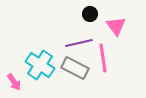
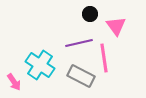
pink line: moved 1 px right
gray rectangle: moved 6 px right, 8 px down
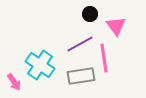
purple line: moved 1 px right, 1 px down; rotated 16 degrees counterclockwise
gray rectangle: rotated 36 degrees counterclockwise
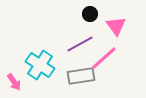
pink line: rotated 56 degrees clockwise
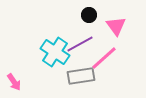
black circle: moved 1 px left, 1 px down
cyan cross: moved 15 px right, 13 px up
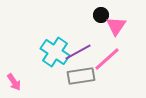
black circle: moved 12 px right
pink triangle: rotated 10 degrees clockwise
purple line: moved 2 px left, 8 px down
pink line: moved 3 px right, 1 px down
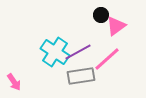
pink triangle: rotated 20 degrees clockwise
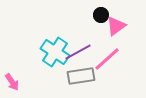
pink arrow: moved 2 px left
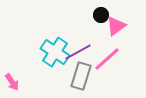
gray rectangle: rotated 64 degrees counterclockwise
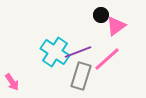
purple line: rotated 8 degrees clockwise
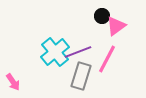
black circle: moved 1 px right, 1 px down
cyan cross: rotated 16 degrees clockwise
pink line: rotated 20 degrees counterclockwise
pink arrow: moved 1 px right
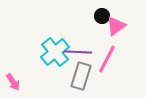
purple line: rotated 24 degrees clockwise
